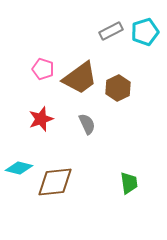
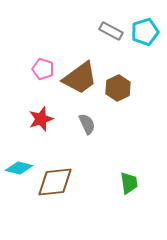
gray rectangle: rotated 55 degrees clockwise
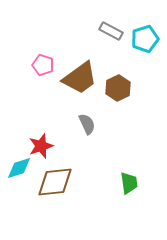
cyan pentagon: moved 7 px down
pink pentagon: moved 4 px up
red star: moved 27 px down
cyan diamond: rotated 32 degrees counterclockwise
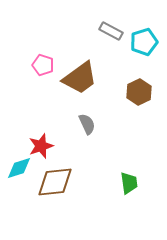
cyan pentagon: moved 1 px left, 3 px down
brown hexagon: moved 21 px right, 4 px down
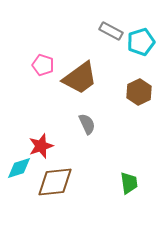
cyan pentagon: moved 3 px left
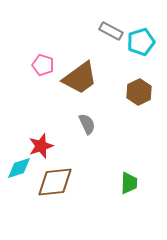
green trapezoid: rotated 10 degrees clockwise
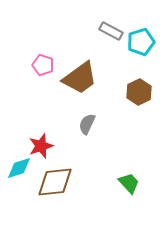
gray semicircle: rotated 130 degrees counterclockwise
green trapezoid: rotated 45 degrees counterclockwise
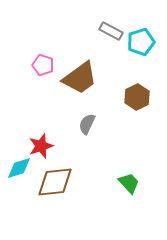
brown hexagon: moved 2 px left, 5 px down
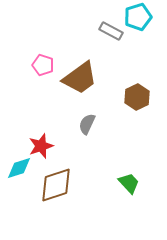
cyan pentagon: moved 3 px left, 25 px up
brown diamond: moved 1 px right, 3 px down; rotated 12 degrees counterclockwise
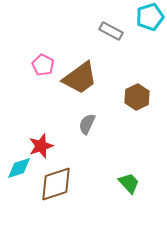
cyan pentagon: moved 12 px right
pink pentagon: rotated 10 degrees clockwise
brown diamond: moved 1 px up
